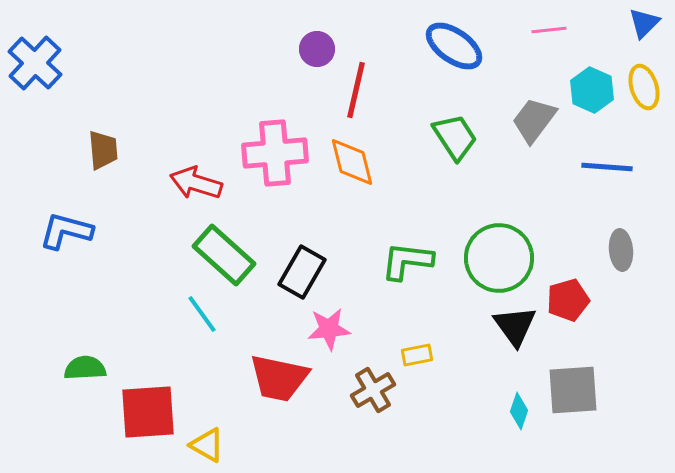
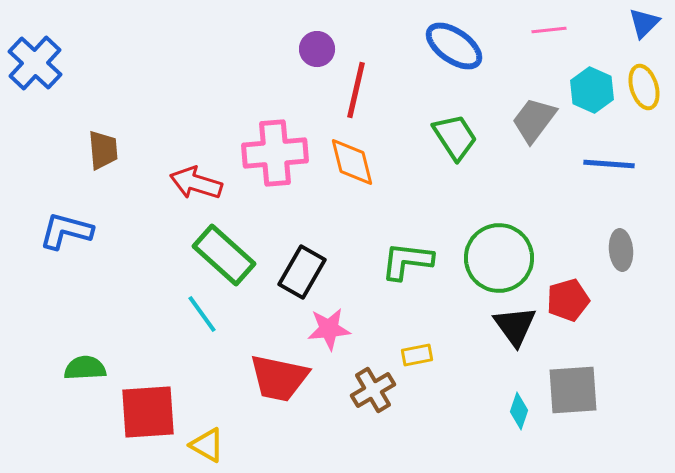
blue line: moved 2 px right, 3 px up
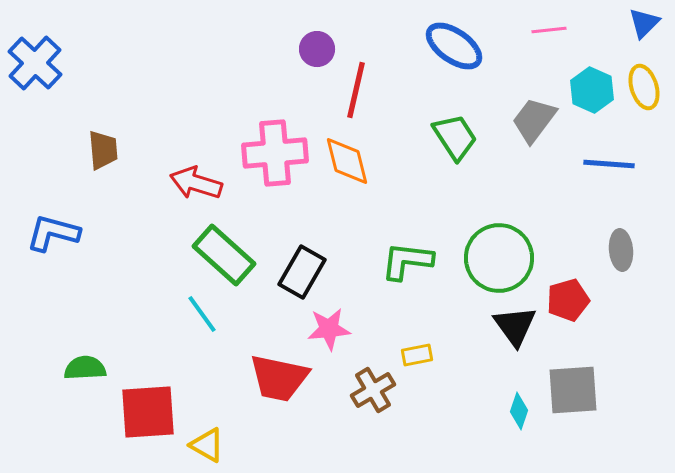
orange diamond: moved 5 px left, 1 px up
blue L-shape: moved 13 px left, 2 px down
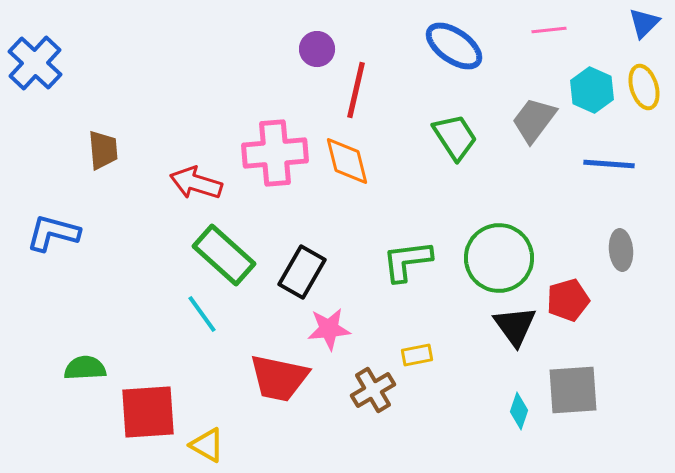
green L-shape: rotated 14 degrees counterclockwise
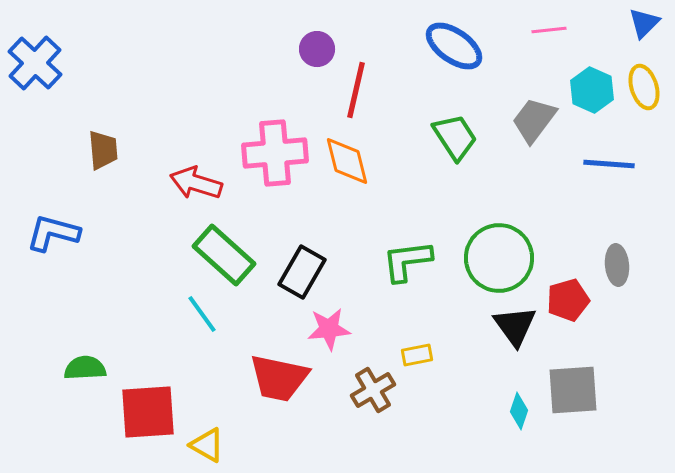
gray ellipse: moved 4 px left, 15 px down
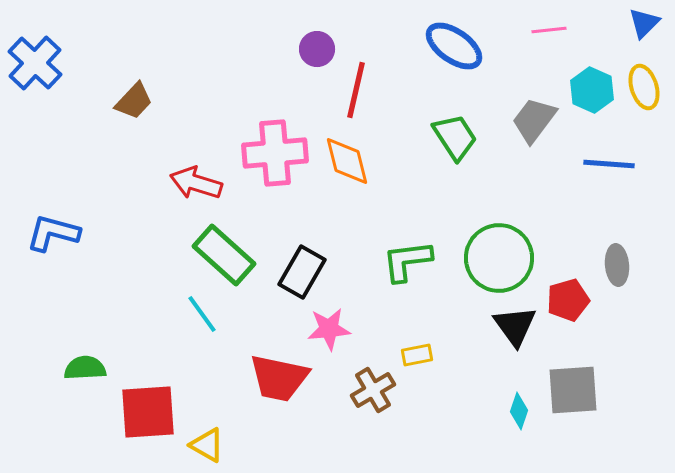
brown trapezoid: moved 31 px right, 49 px up; rotated 48 degrees clockwise
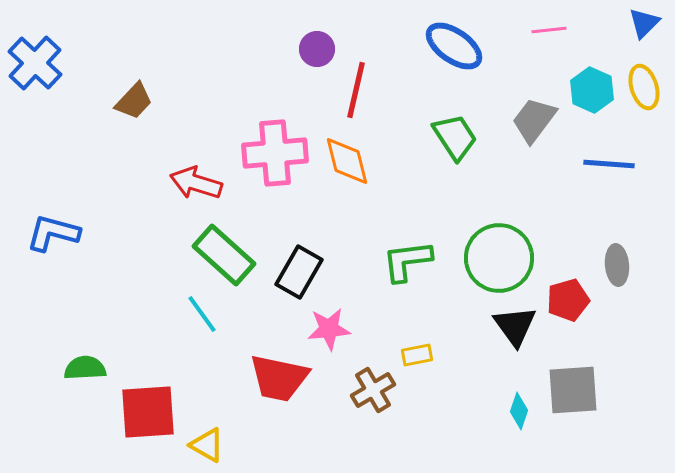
black rectangle: moved 3 px left
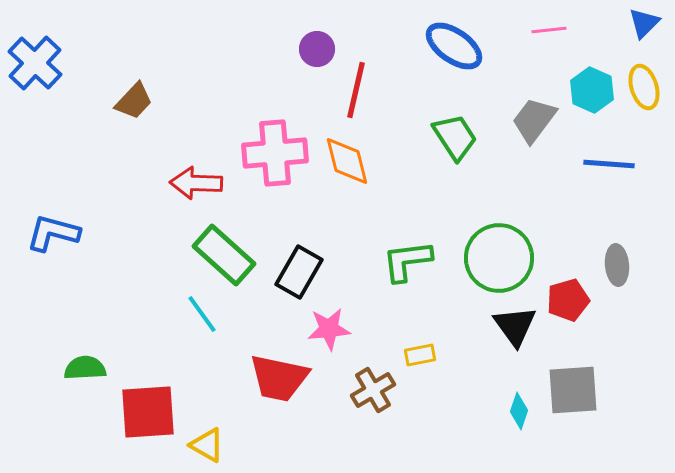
red arrow: rotated 15 degrees counterclockwise
yellow rectangle: moved 3 px right
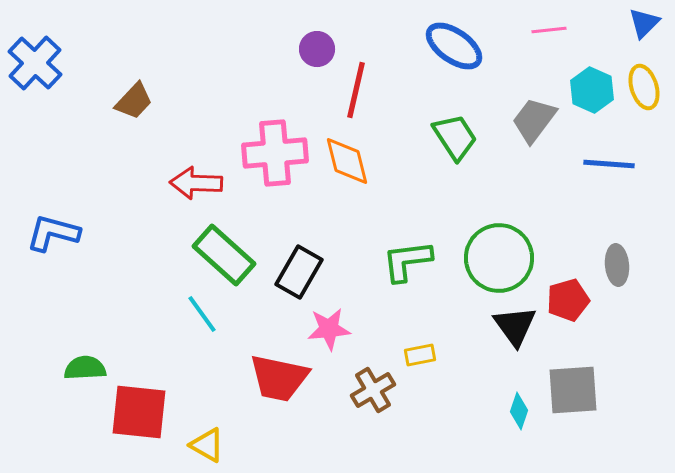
red square: moved 9 px left; rotated 10 degrees clockwise
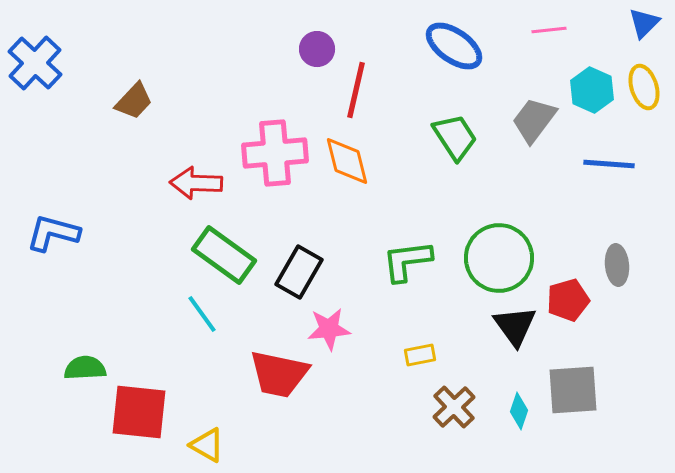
green rectangle: rotated 6 degrees counterclockwise
red trapezoid: moved 4 px up
brown cross: moved 81 px right, 17 px down; rotated 12 degrees counterclockwise
